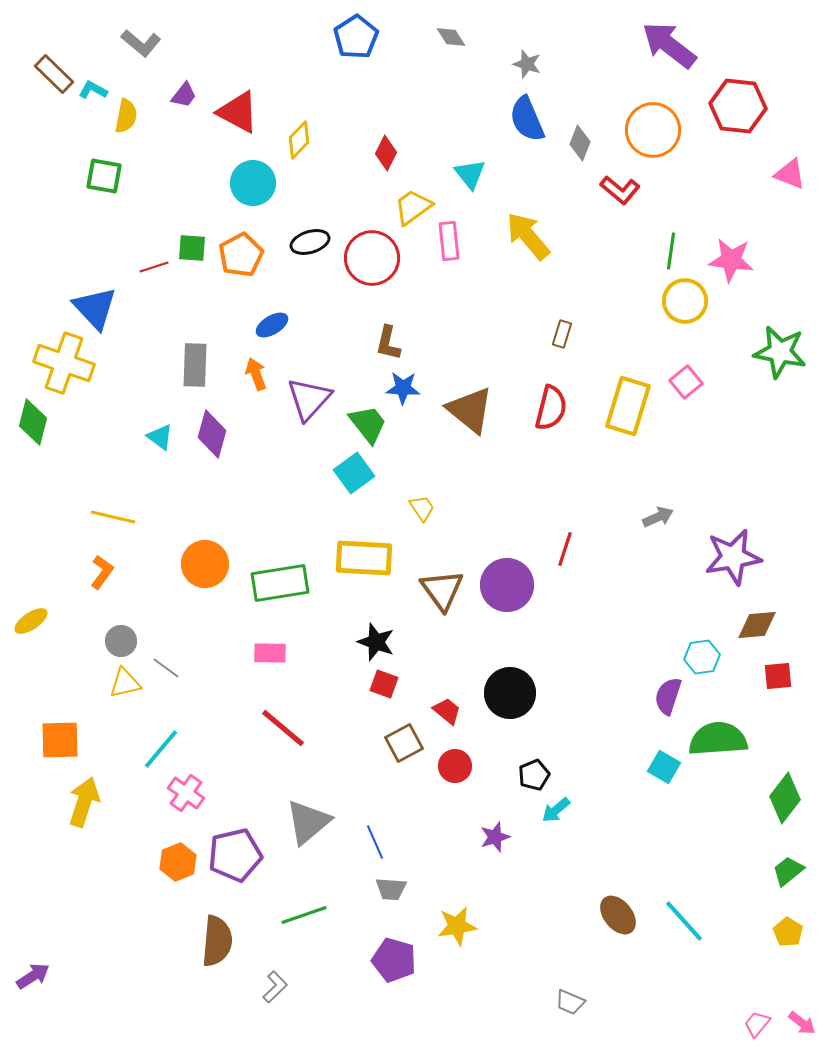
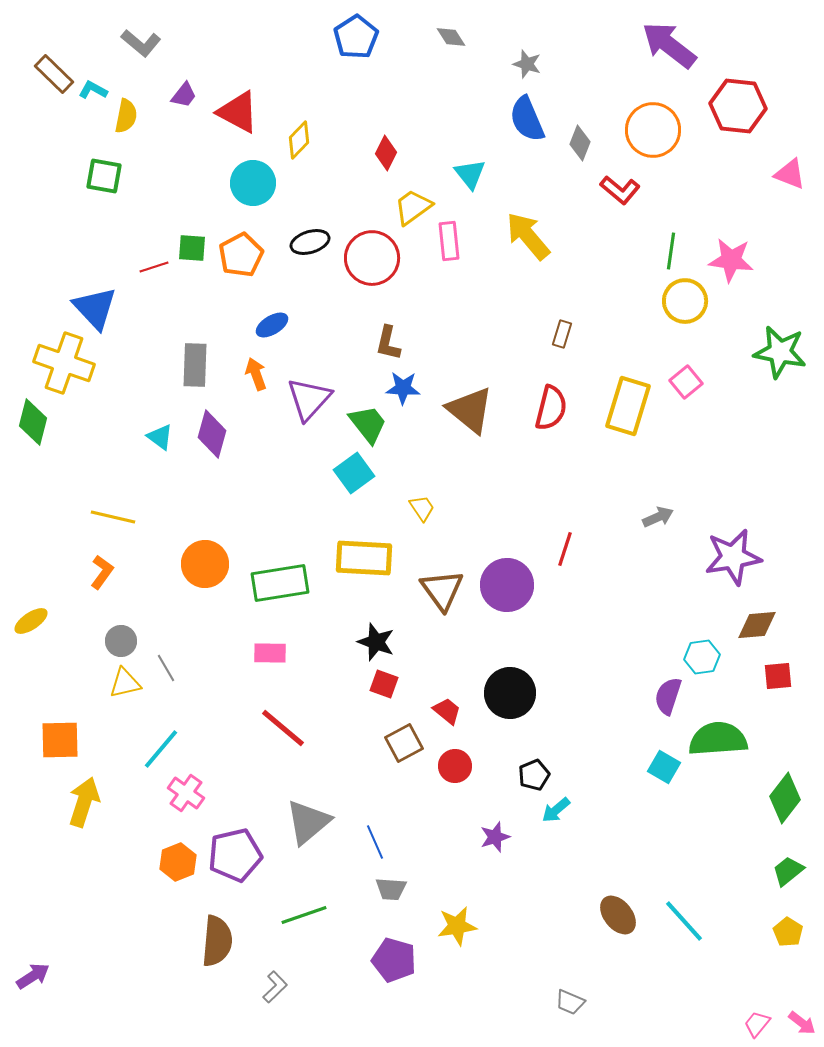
gray line at (166, 668): rotated 24 degrees clockwise
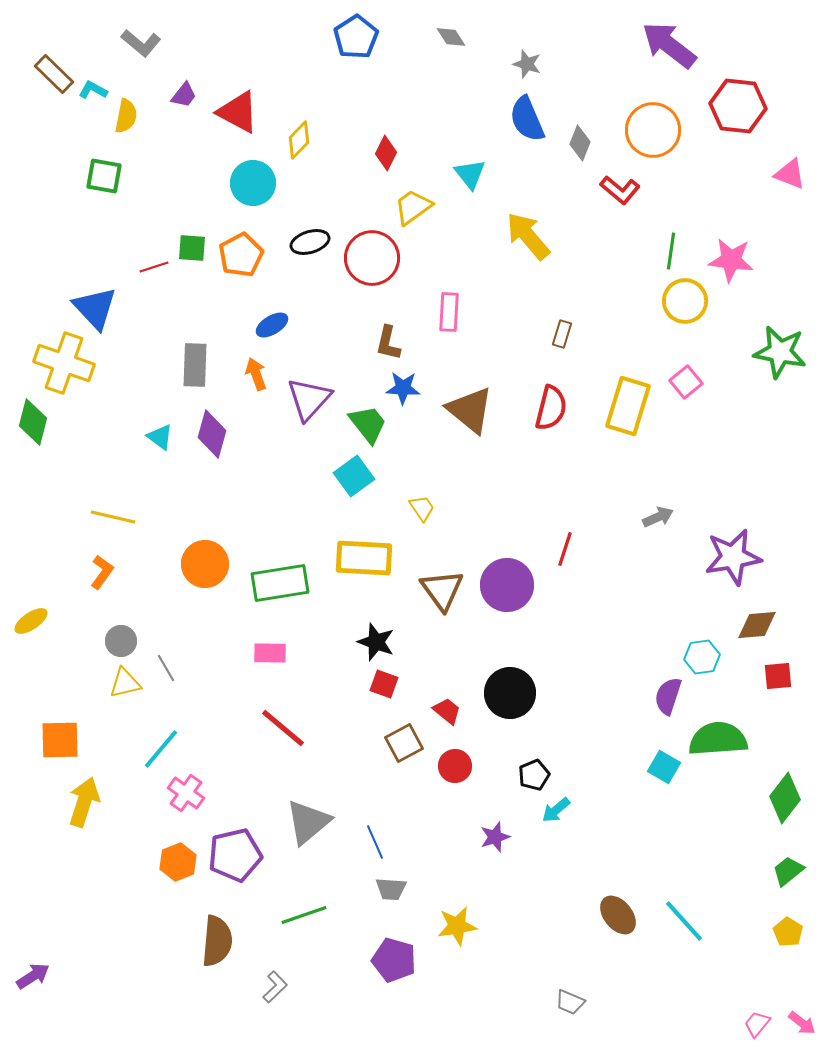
pink rectangle at (449, 241): moved 71 px down; rotated 9 degrees clockwise
cyan square at (354, 473): moved 3 px down
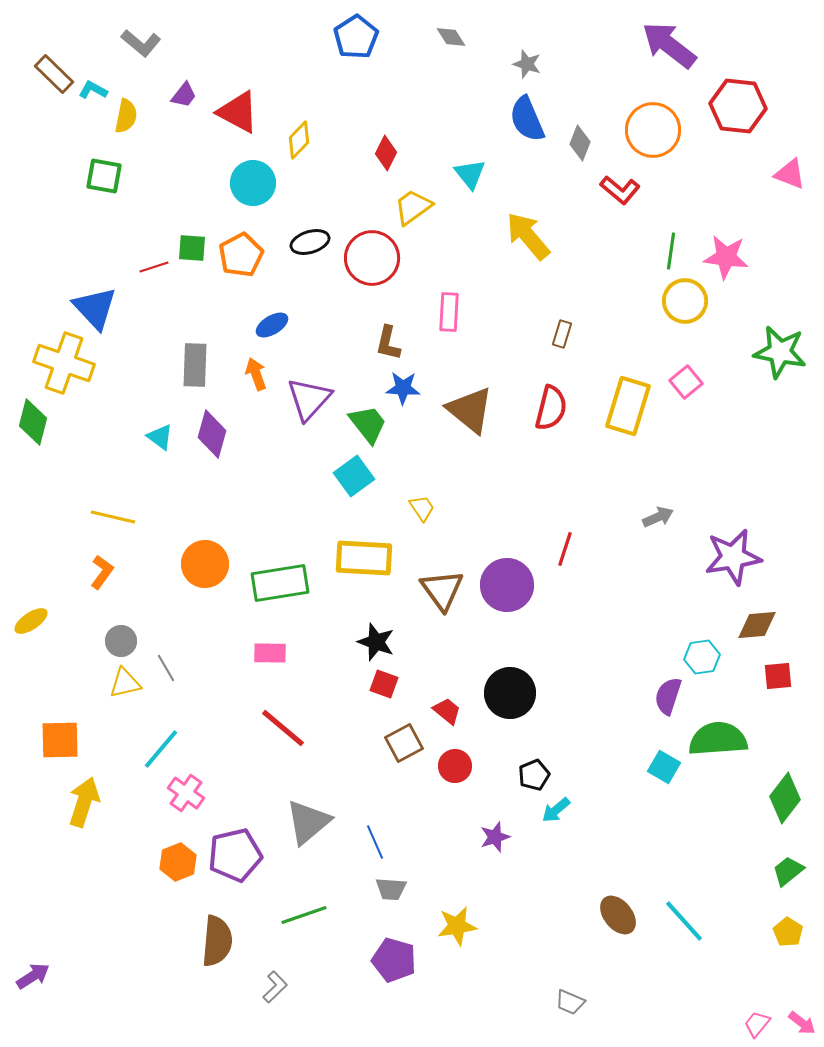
pink star at (731, 260): moved 5 px left, 3 px up
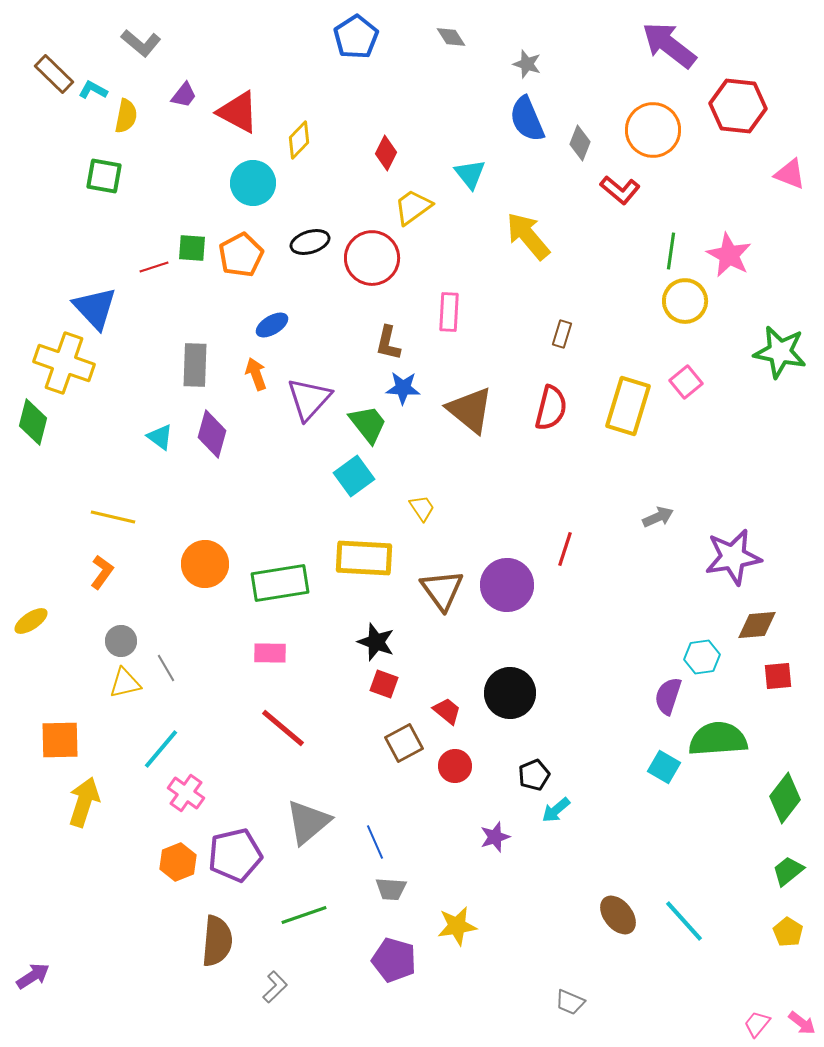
pink star at (726, 257): moved 3 px right, 2 px up; rotated 21 degrees clockwise
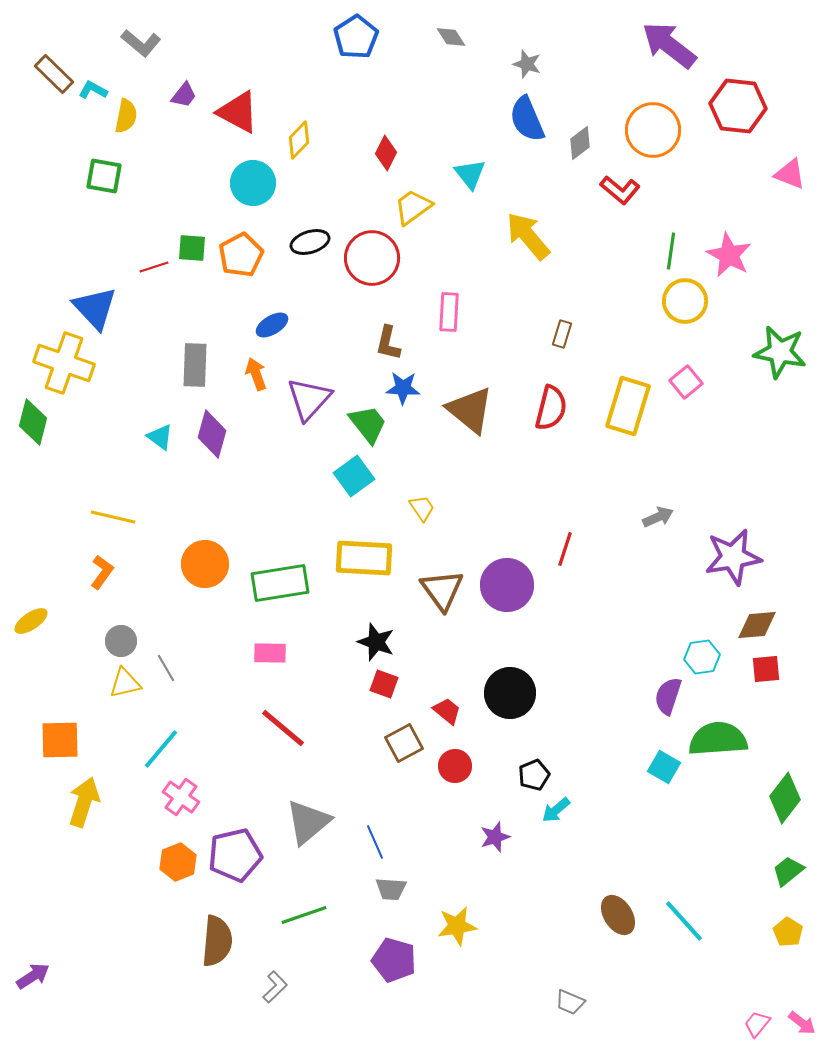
gray diamond at (580, 143): rotated 32 degrees clockwise
red square at (778, 676): moved 12 px left, 7 px up
pink cross at (186, 793): moved 5 px left, 4 px down
brown ellipse at (618, 915): rotated 6 degrees clockwise
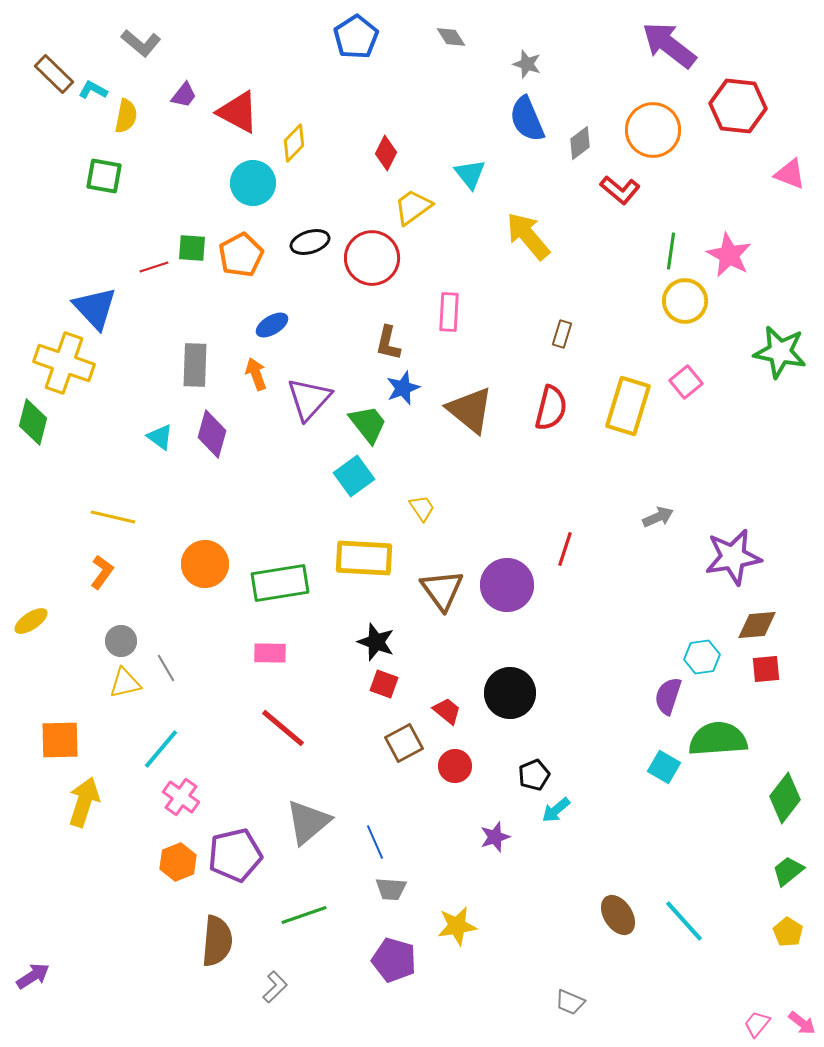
yellow diamond at (299, 140): moved 5 px left, 3 px down
blue star at (403, 388): rotated 24 degrees counterclockwise
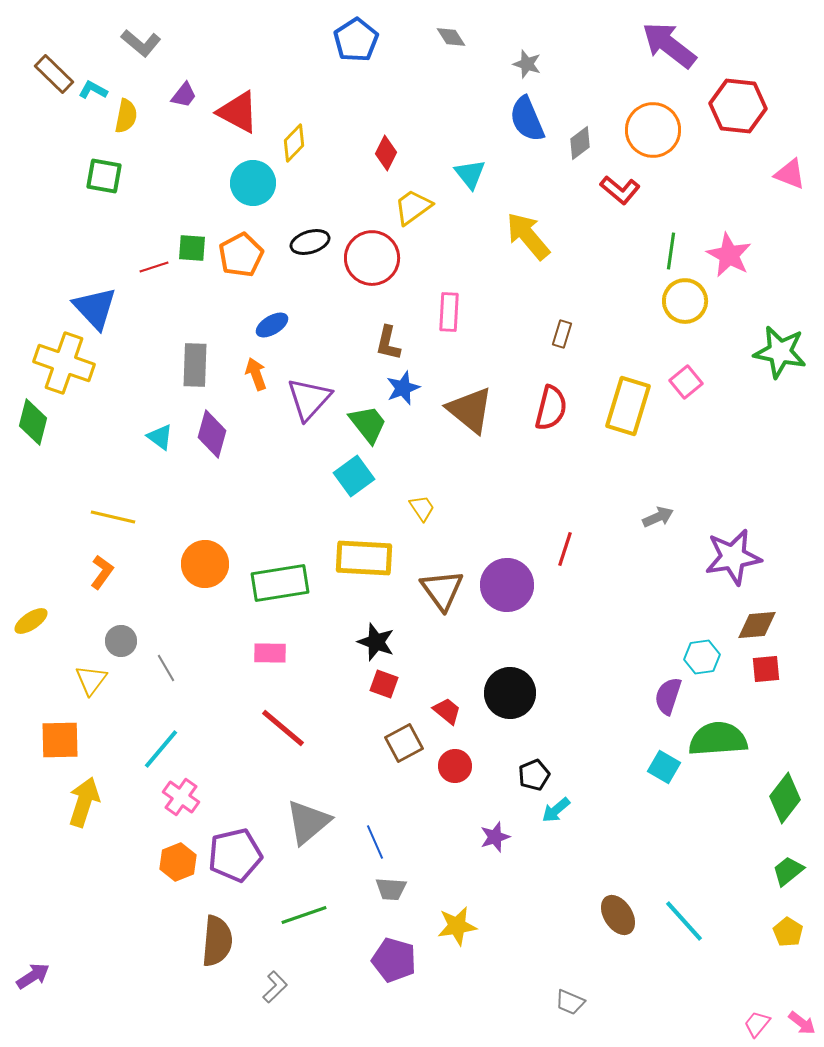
blue pentagon at (356, 37): moved 3 px down
yellow triangle at (125, 683): moved 34 px left, 3 px up; rotated 40 degrees counterclockwise
